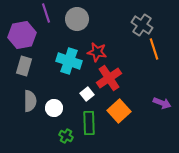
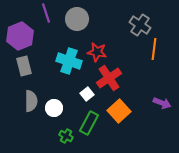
gray cross: moved 2 px left
purple hexagon: moved 2 px left, 1 px down; rotated 12 degrees counterclockwise
orange line: rotated 25 degrees clockwise
gray rectangle: rotated 30 degrees counterclockwise
gray semicircle: moved 1 px right
green rectangle: rotated 30 degrees clockwise
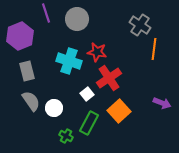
gray rectangle: moved 3 px right, 5 px down
gray semicircle: rotated 35 degrees counterclockwise
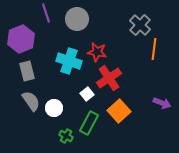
gray cross: rotated 10 degrees clockwise
purple hexagon: moved 1 px right, 3 px down
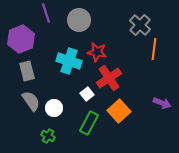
gray circle: moved 2 px right, 1 px down
green cross: moved 18 px left
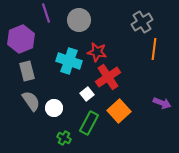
gray cross: moved 2 px right, 3 px up; rotated 15 degrees clockwise
red cross: moved 1 px left, 1 px up
green cross: moved 16 px right, 2 px down
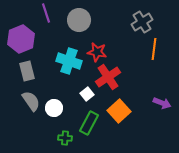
green cross: moved 1 px right; rotated 24 degrees counterclockwise
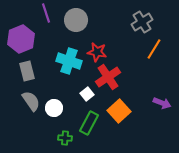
gray circle: moved 3 px left
orange line: rotated 25 degrees clockwise
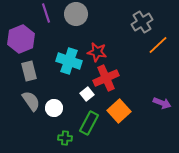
gray circle: moved 6 px up
orange line: moved 4 px right, 4 px up; rotated 15 degrees clockwise
gray rectangle: moved 2 px right
red cross: moved 2 px left, 1 px down; rotated 10 degrees clockwise
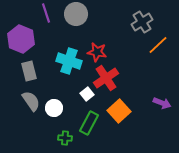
purple hexagon: rotated 16 degrees counterclockwise
red cross: rotated 10 degrees counterclockwise
